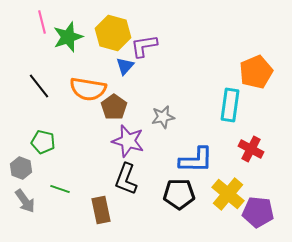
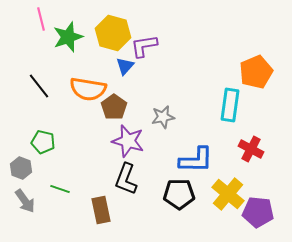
pink line: moved 1 px left, 3 px up
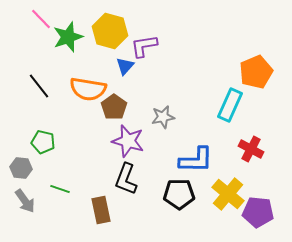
pink line: rotated 30 degrees counterclockwise
yellow hexagon: moved 3 px left, 2 px up
cyan rectangle: rotated 16 degrees clockwise
gray hexagon: rotated 15 degrees counterclockwise
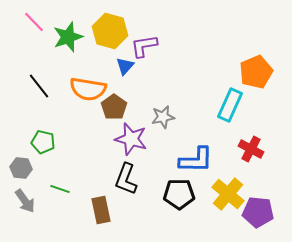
pink line: moved 7 px left, 3 px down
purple star: moved 3 px right, 2 px up
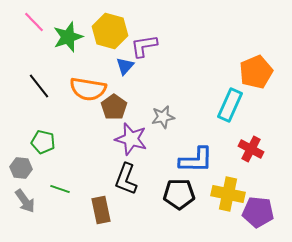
yellow cross: rotated 28 degrees counterclockwise
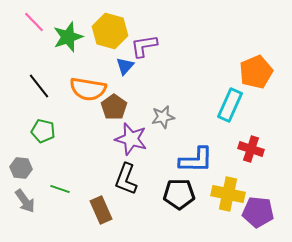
green pentagon: moved 11 px up
red cross: rotated 10 degrees counterclockwise
brown rectangle: rotated 12 degrees counterclockwise
